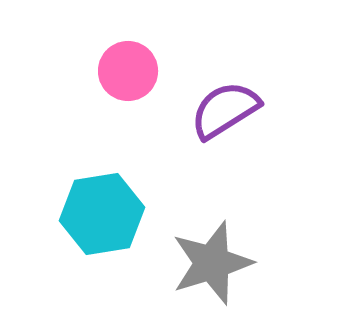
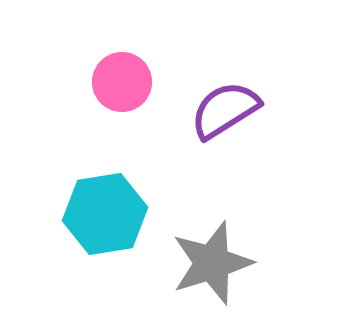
pink circle: moved 6 px left, 11 px down
cyan hexagon: moved 3 px right
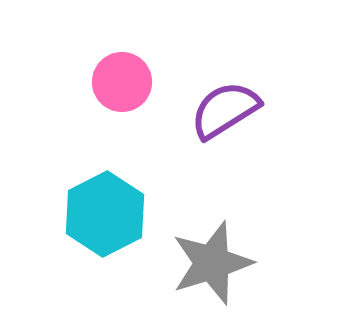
cyan hexagon: rotated 18 degrees counterclockwise
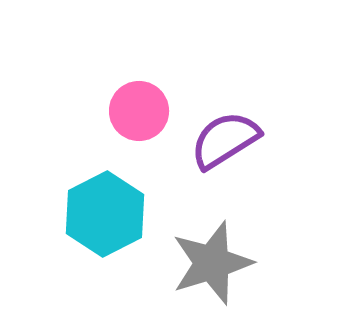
pink circle: moved 17 px right, 29 px down
purple semicircle: moved 30 px down
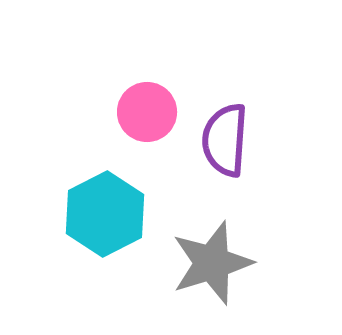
pink circle: moved 8 px right, 1 px down
purple semicircle: rotated 54 degrees counterclockwise
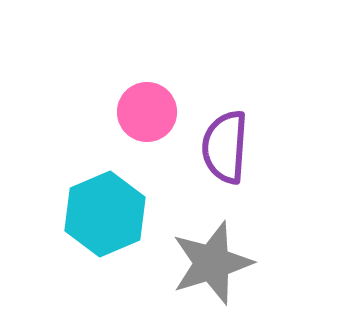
purple semicircle: moved 7 px down
cyan hexagon: rotated 4 degrees clockwise
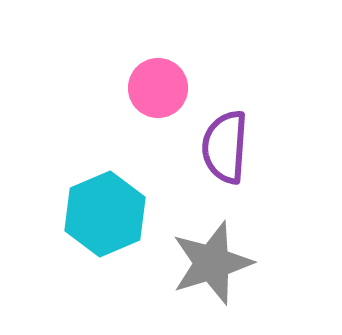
pink circle: moved 11 px right, 24 px up
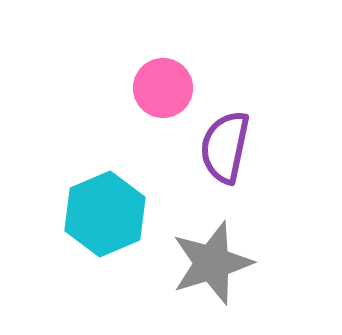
pink circle: moved 5 px right
purple semicircle: rotated 8 degrees clockwise
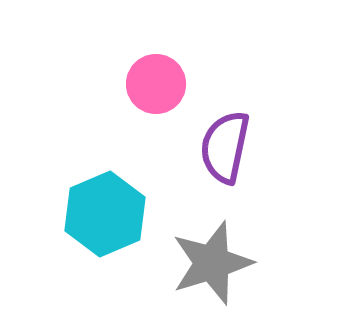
pink circle: moved 7 px left, 4 px up
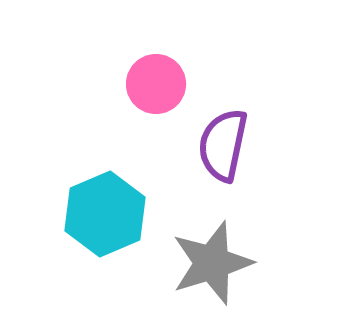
purple semicircle: moved 2 px left, 2 px up
